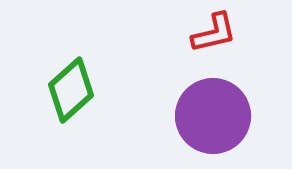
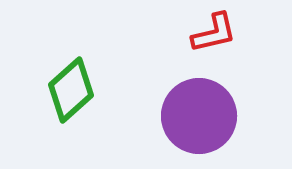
purple circle: moved 14 px left
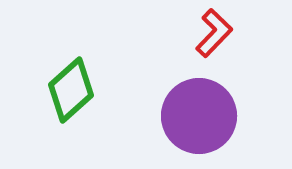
red L-shape: rotated 33 degrees counterclockwise
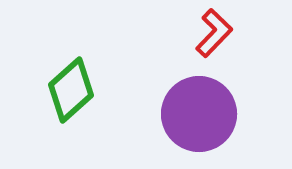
purple circle: moved 2 px up
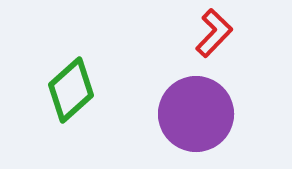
purple circle: moved 3 px left
